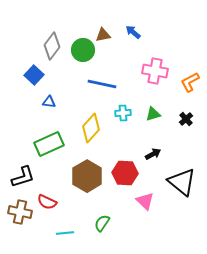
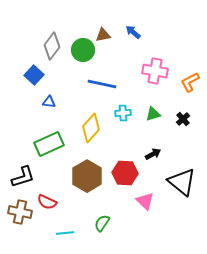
black cross: moved 3 px left
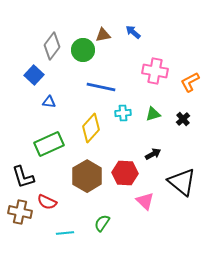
blue line: moved 1 px left, 3 px down
black L-shape: rotated 90 degrees clockwise
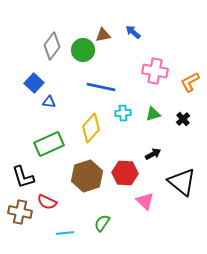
blue square: moved 8 px down
brown hexagon: rotated 12 degrees clockwise
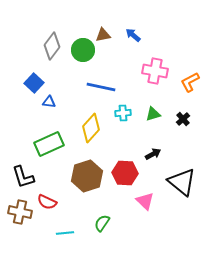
blue arrow: moved 3 px down
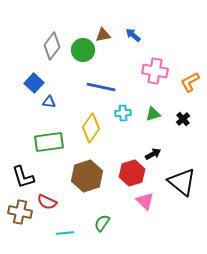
yellow diamond: rotated 8 degrees counterclockwise
green rectangle: moved 2 px up; rotated 16 degrees clockwise
red hexagon: moved 7 px right; rotated 20 degrees counterclockwise
